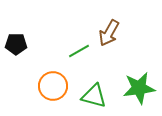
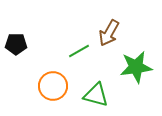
green star: moved 3 px left, 21 px up
green triangle: moved 2 px right, 1 px up
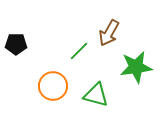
green line: rotated 15 degrees counterclockwise
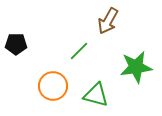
brown arrow: moved 1 px left, 12 px up
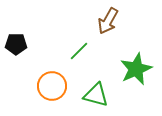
green star: moved 2 px down; rotated 16 degrees counterclockwise
orange circle: moved 1 px left
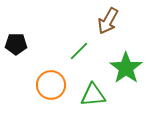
green star: moved 10 px left, 1 px up; rotated 12 degrees counterclockwise
orange circle: moved 1 px left, 1 px up
green triangle: moved 3 px left; rotated 20 degrees counterclockwise
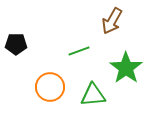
brown arrow: moved 4 px right
green line: rotated 25 degrees clockwise
orange circle: moved 1 px left, 2 px down
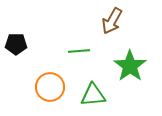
green line: rotated 15 degrees clockwise
green star: moved 4 px right, 2 px up
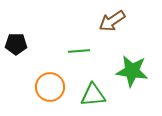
brown arrow: rotated 28 degrees clockwise
green star: moved 2 px right, 5 px down; rotated 28 degrees counterclockwise
